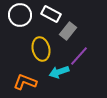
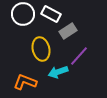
white circle: moved 3 px right, 1 px up
gray rectangle: rotated 18 degrees clockwise
cyan arrow: moved 1 px left
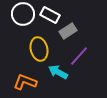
white rectangle: moved 1 px left, 1 px down
yellow ellipse: moved 2 px left
cyan arrow: rotated 48 degrees clockwise
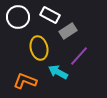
white circle: moved 5 px left, 3 px down
yellow ellipse: moved 1 px up
orange L-shape: moved 1 px up
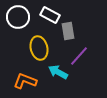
gray rectangle: rotated 66 degrees counterclockwise
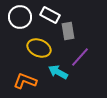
white circle: moved 2 px right
yellow ellipse: rotated 55 degrees counterclockwise
purple line: moved 1 px right, 1 px down
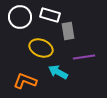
white rectangle: rotated 12 degrees counterclockwise
yellow ellipse: moved 2 px right
purple line: moved 4 px right; rotated 40 degrees clockwise
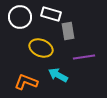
white rectangle: moved 1 px right, 1 px up
cyan arrow: moved 3 px down
orange L-shape: moved 1 px right, 1 px down
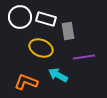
white rectangle: moved 5 px left, 5 px down
